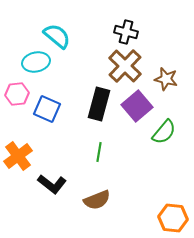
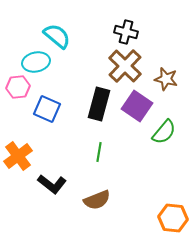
pink hexagon: moved 1 px right, 7 px up
purple square: rotated 16 degrees counterclockwise
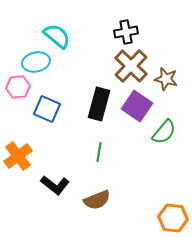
black cross: rotated 25 degrees counterclockwise
brown cross: moved 6 px right
black L-shape: moved 3 px right, 1 px down
